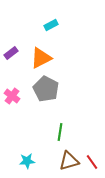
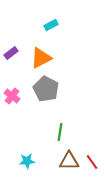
brown triangle: rotated 15 degrees clockwise
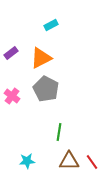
green line: moved 1 px left
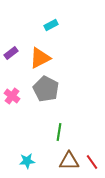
orange triangle: moved 1 px left
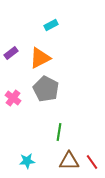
pink cross: moved 1 px right, 2 px down
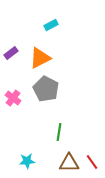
brown triangle: moved 2 px down
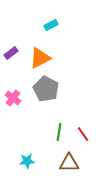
red line: moved 9 px left, 28 px up
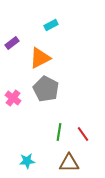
purple rectangle: moved 1 px right, 10 px up
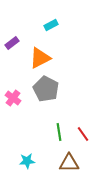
green line: rotated 18 degrees counterclockwise
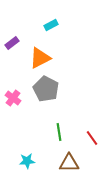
red line: moved 9 px right, 4 px down
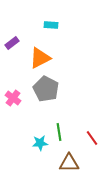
cyan rectangle: rotated 32 degrees clockwise
cyan star: moved 13 px right, 18 px up
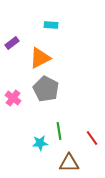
green line: moved 1 px up
